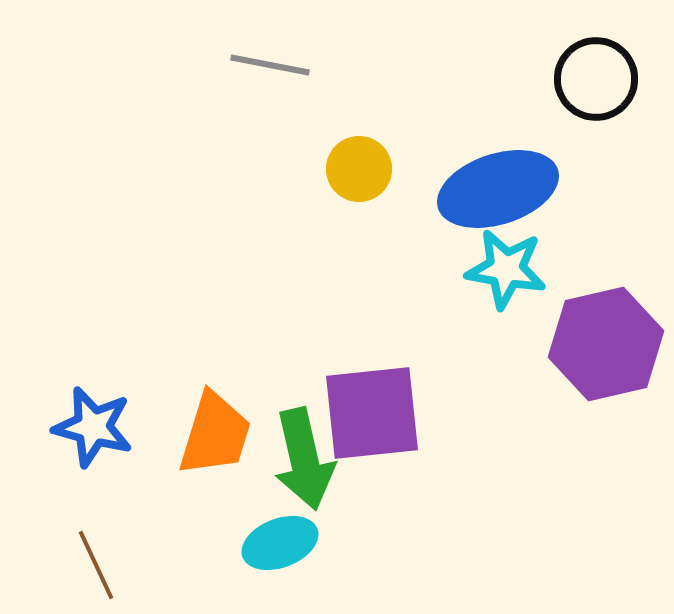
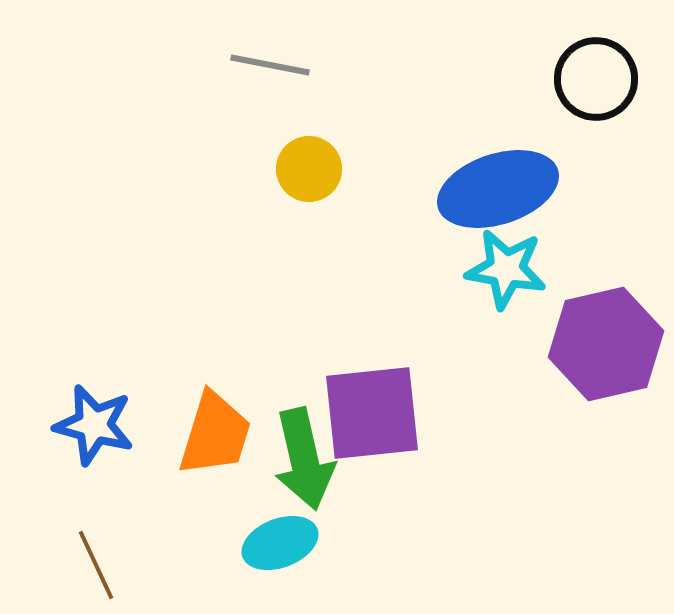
yellow circle: moved 50 px left
blue star: moved 1 px right, 2 px up
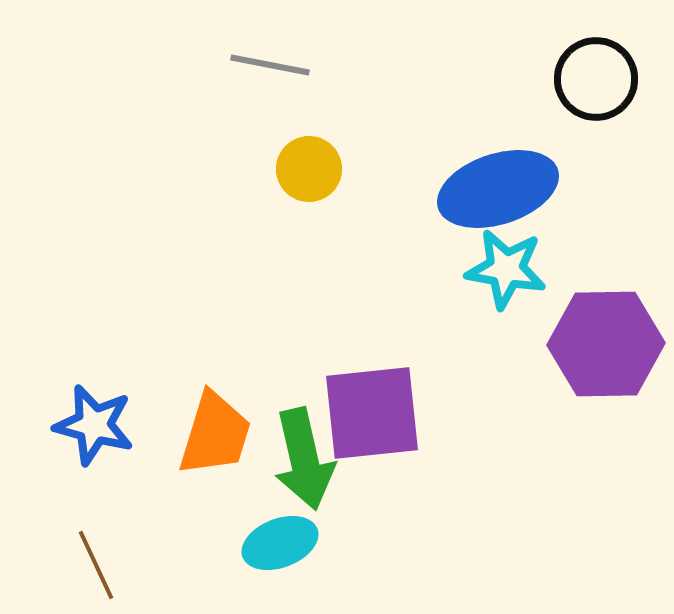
purple hexagon: rotated 12 degrees clockwise
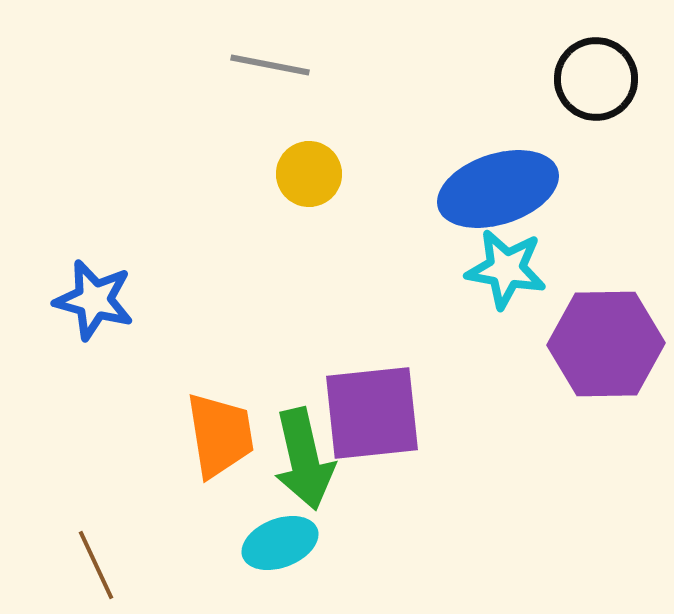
yellow circle: moved 5 px down
blue star: moved 125 px up
orange trapezoid: moved 5 px right, 1 px down; rotated 26 degrees counterclockwise
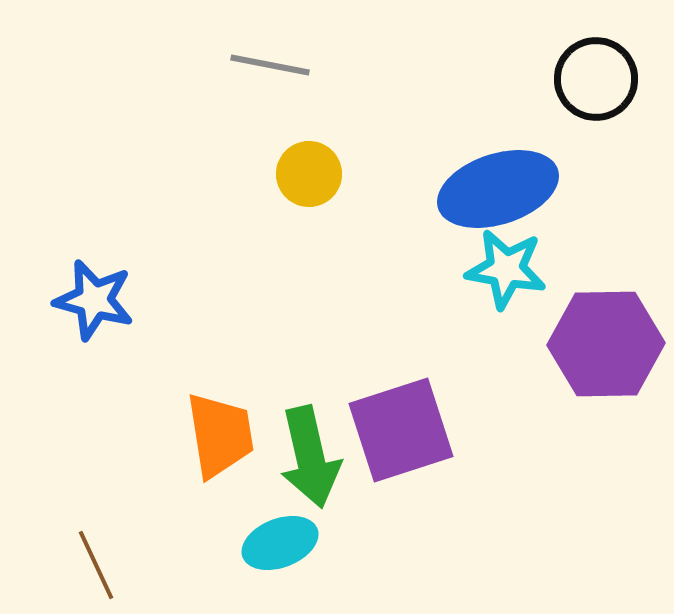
purple square: moved 29 px right, 17 px down; rotated 12 degrees counterclockwise
green arrow: moved 6 px right, 2 px up
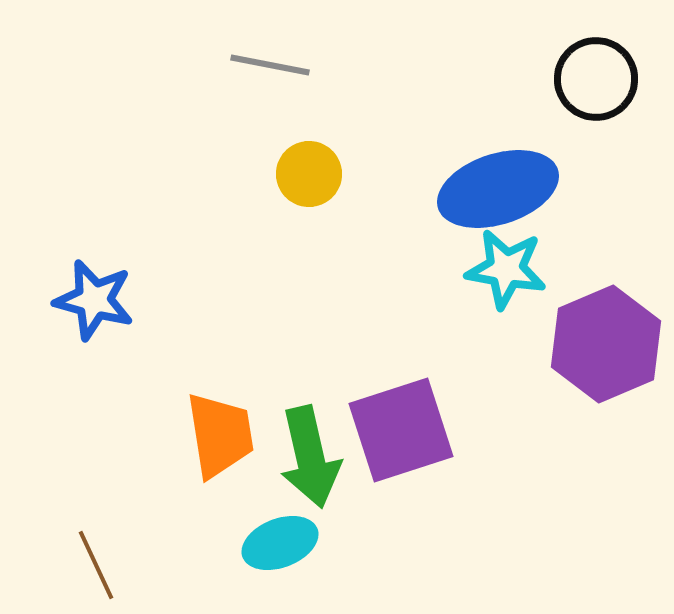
purple hexagon: rotated 22 degrees counterclockwise
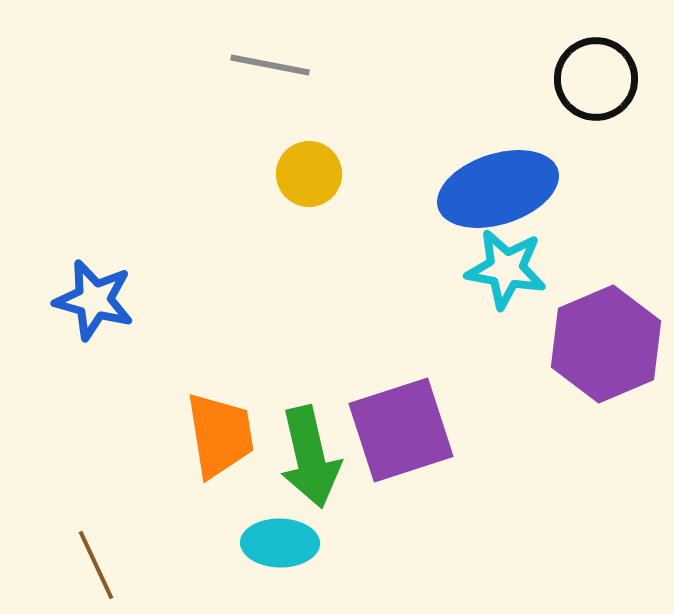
cyan ellipse: rotated 22 degrees clockwise
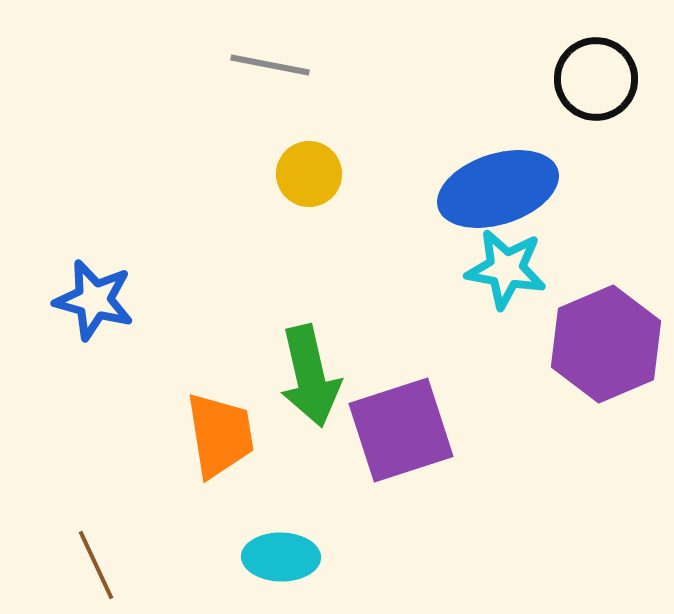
green arrow: moved 81 px up
cyan ellipse: moved 1 px right, 14 px down
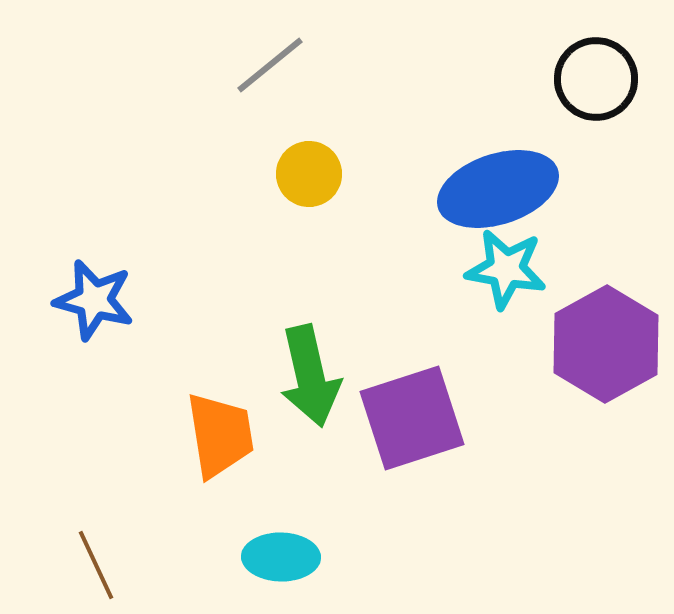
gray line: rotated 50 degrees counterclockwise
purple hexagon: rotated 6 degrees counterclockwise
purple square: moved 11 px right, 12 px up
